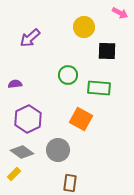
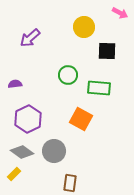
gray circle: moved 4 px left, 1 px down
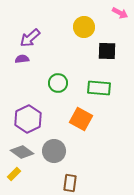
green circle: moved 10 px left, 8 px down
purple semicircle: moved 7 px right, 25 px up
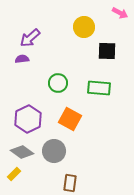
orange square: moved 11 px left
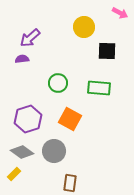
purple hexagon: rotated 8 degrees clockwise
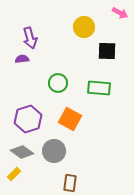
purple arrow: rotated 65 degrees counterclockwise
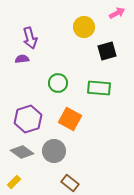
pink arrow: moved 3 px left; rotated 56 degrees counterclockwise
black square: rotated 18 degrees counterclockwise
yellow rectangle: moved 8 px down
brown rectangle: rotated 60 degrees counterclockwise
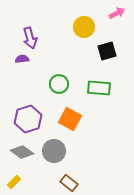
green circle: moved 1 px right, 1 px down
brown rectangle: moved 1 px left
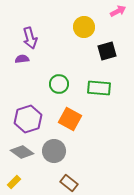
pink arrow: moved 1 px right, 2 px up
